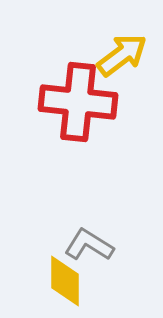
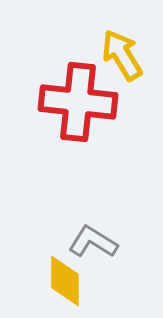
yellow arrow: rotated 84 degrees counterclockwise
gray L-shape: moved 4 px right, 3 px up
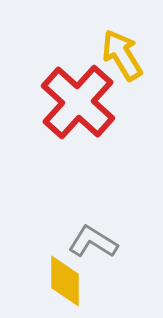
red cross: rotated 36 degrees clockwise
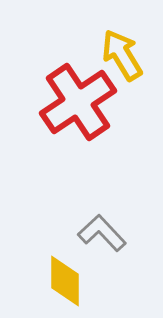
red cross: rotated 14 degrees clockwise
gray L-shape: moved 9 px right, 9 px up; rotated 15 degrees clockwise
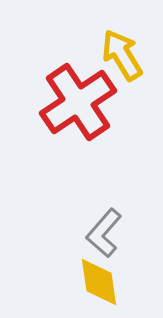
gray L-shape: moved 2 px right; rotated 96 degrees counterclockwise
yellow diamond: moved 34 px right, 1 px down; rotated 8 degrees counterclockwise
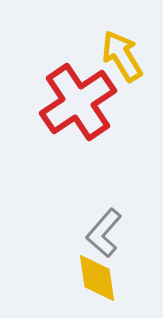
yellow arrow: moved 1 px down
yellow diamond: moved 2 px left, 4 px up
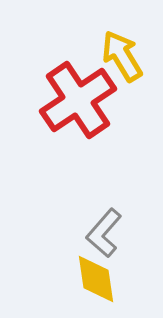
red cross: moved 2 px up
yellow diamond: moved 1 px left, 1 px down
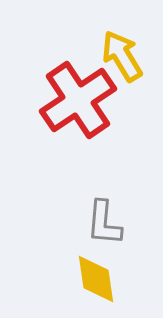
gray L-shape: moved 10 px up; rotated 36 degrees counterclockwise
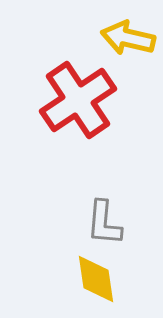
yellow arrow: moved 6 px right, 18 px up; rotated 46 degrees counterclockwise
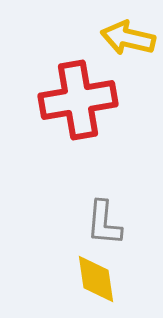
red cross: rotated 24 degrees clockwise
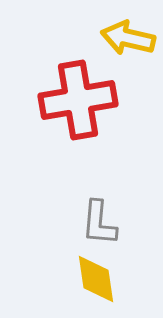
gray L-shape: moved 5 px left
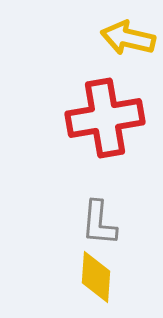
red cross: moved 27 px right, 18 px down
yellow diamond: moved 2 px up; rotated 12 degrees clockwise
